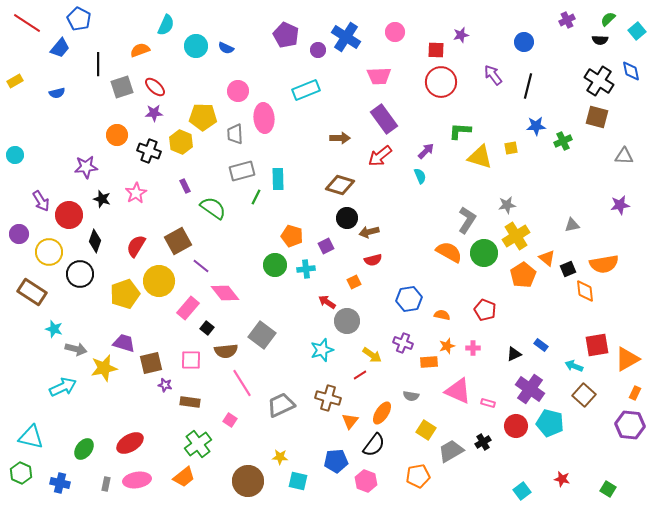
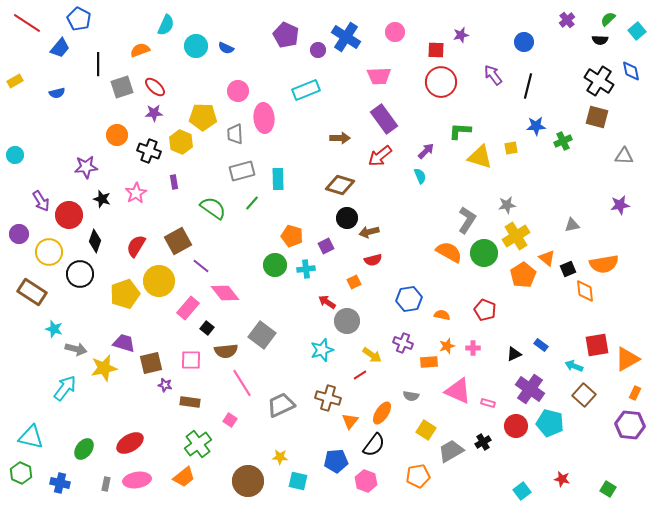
purple cross at (567, 20): rotated 14 degrees counterclockwise
purple rectangle at (185, 186): moved 11 px left, 4 px up; rotated 16 degrees clockwise
green line at (256, 197): moved 4 px left, 6 px down; rotated 14 degrees clockwise
cyan arrow at (63, 387): moved 2 px right, 1 px down; rotated 28 degrees counterclockwise
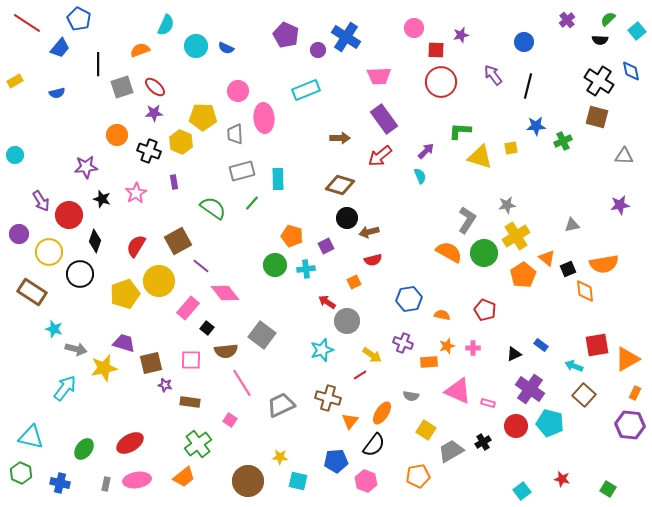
pink circle at (395, 32): moved 19 px right, 4 px up
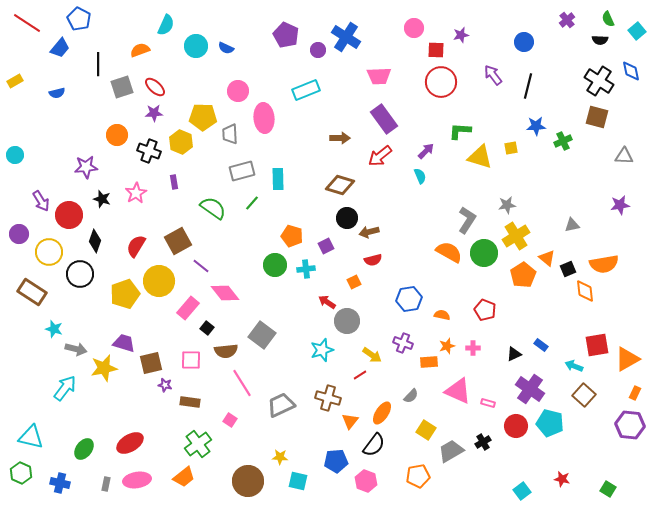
green semicircle at (608, 19): rotated 70 degrees counterclockwise
gray trapezoid at (235, 134): moved 5 px left
gray semicircle at (411, 396): rotated 56 degrees counterclockwise
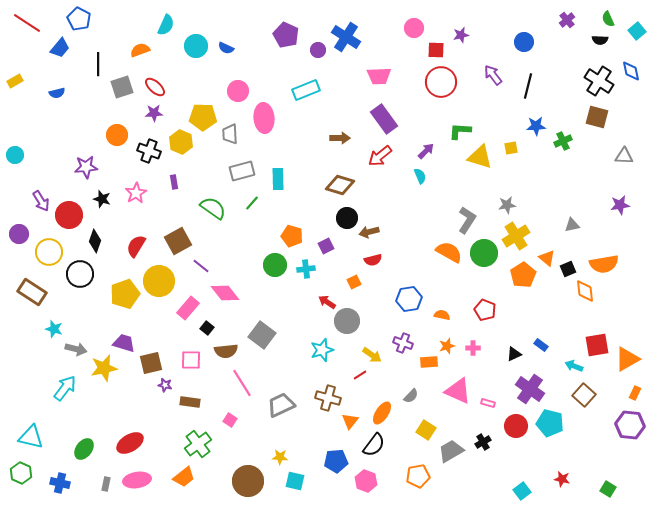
cyan square at (298, 481): moved 3 px left
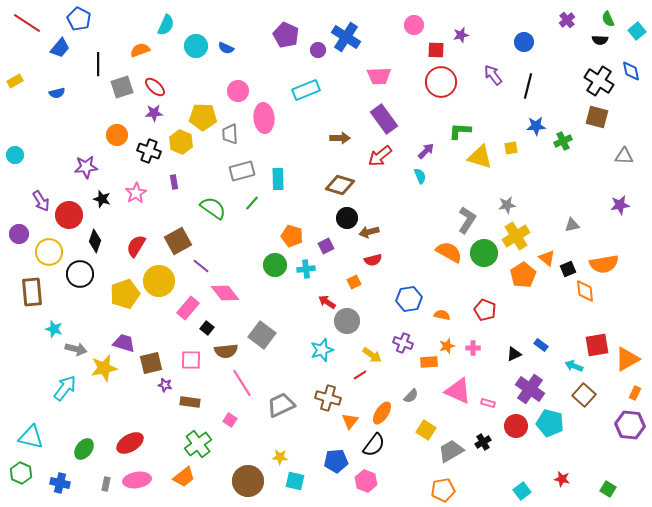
pink circle at (414, 28): moved 3 px up
brown rectangle at (32, 292): rotated 52 degrees clockwise
orange pentagon at (418, 476): moved 25 px right, 14 px down
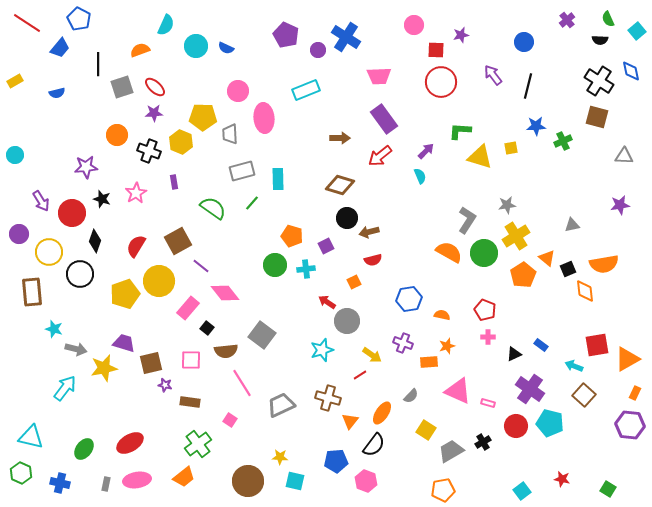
red circle at (69, 215): moved 3 px right, 2 px up
pink cross at (473, 348): moved 15 px right, 11 px up
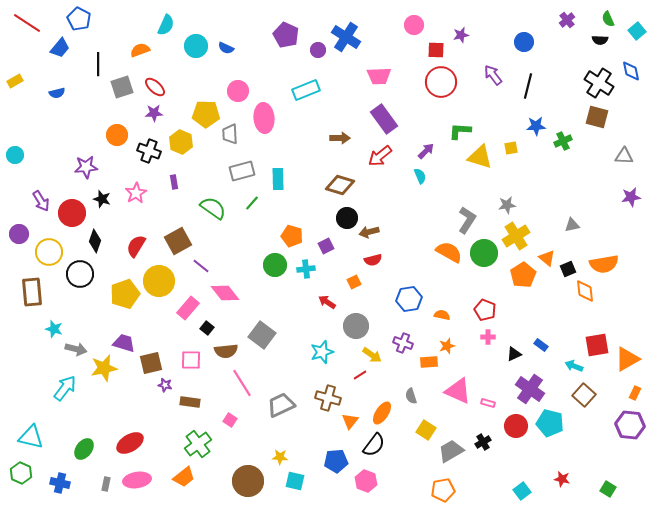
black cross at (599, 81): moved 2 px down
yellow pentagon at (203, 117): moved 3 px right, 3 px up
purple star at (620, 205): moved 11 px right, 8 px up
gray circle at (347, 321): moved 9 px right, 5 px down
cyan star at (322, 350): moved 2 px down
gray semicircle at (411, 396): rotated 119 degrees clockwise
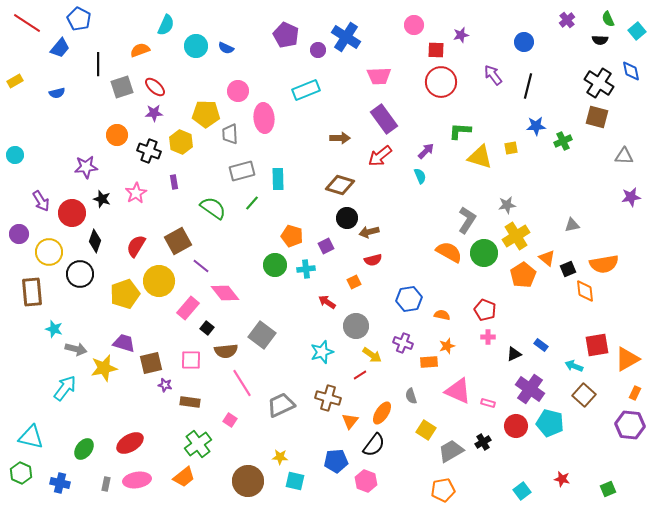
green square at (608, 489): rotated 35 degrees clockwise
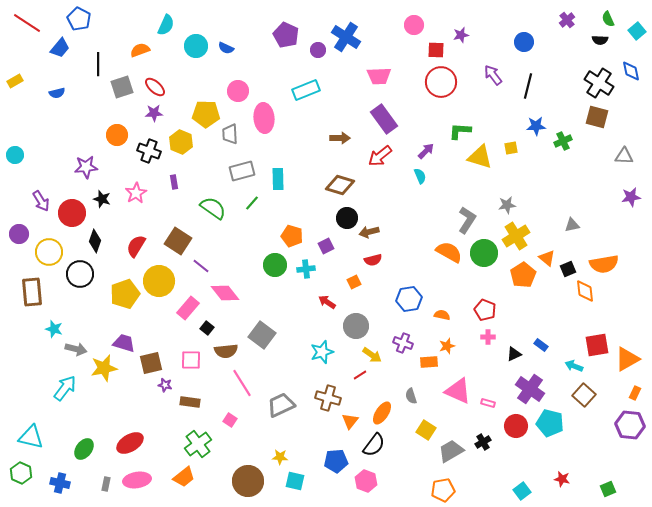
brown square at (178, 241): rotated 28 degrees counterclockwise
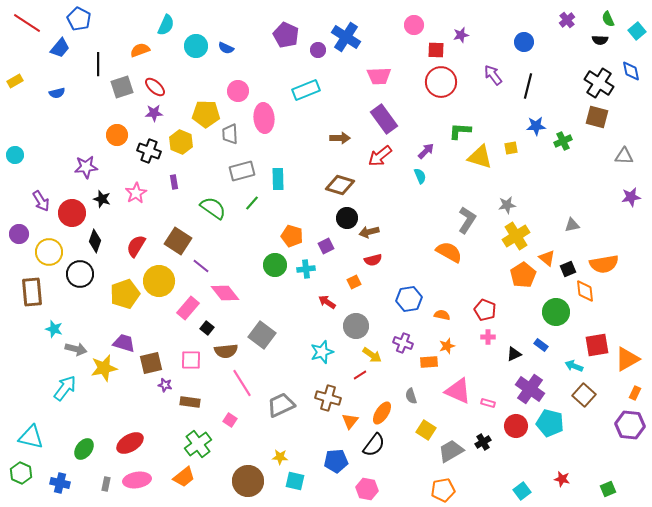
green circle at (484, 253): moved 72 px right, 59 px down
pink hexagon at (366, 481): moved 1 px right, 8 px down; rotated 10 degrees counterclockwise
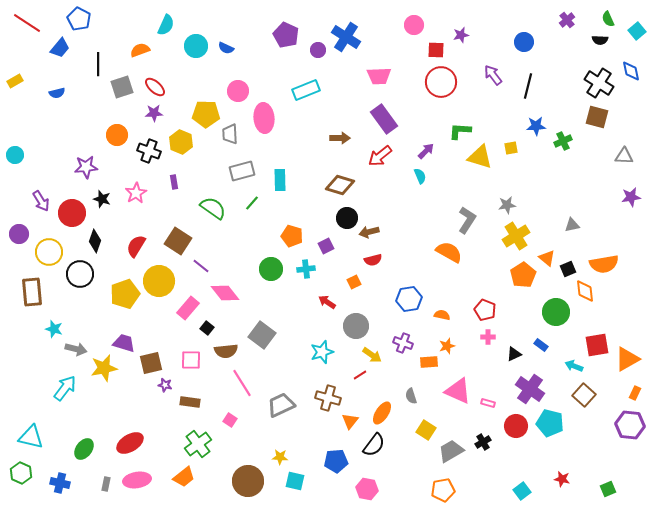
cyan rectangle at (278, 179): moved 2 px right, 1 px down
green circle at (275, 265): moved 4 px left, 4 px down
